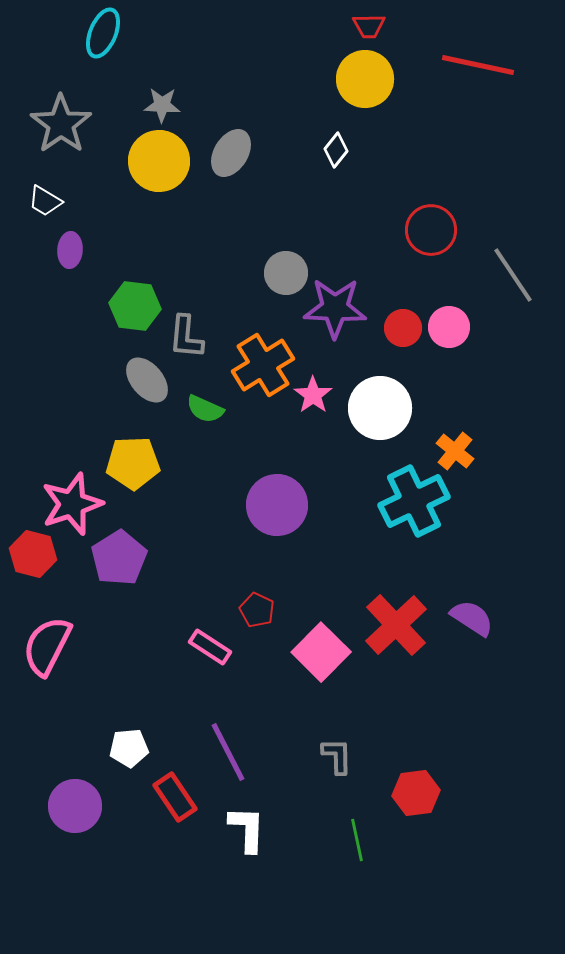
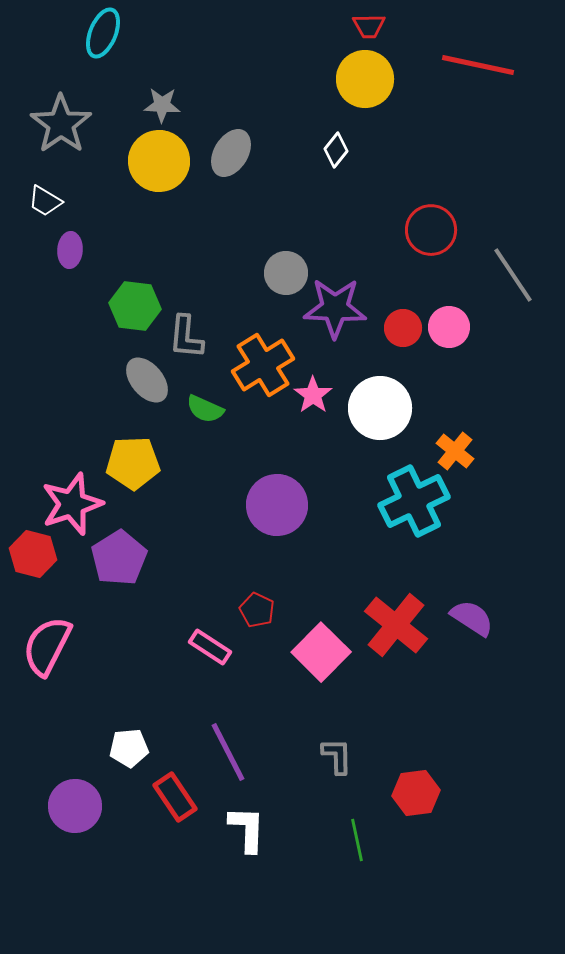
red cross at (396, 625): rotated 8 degrees counterclockwise
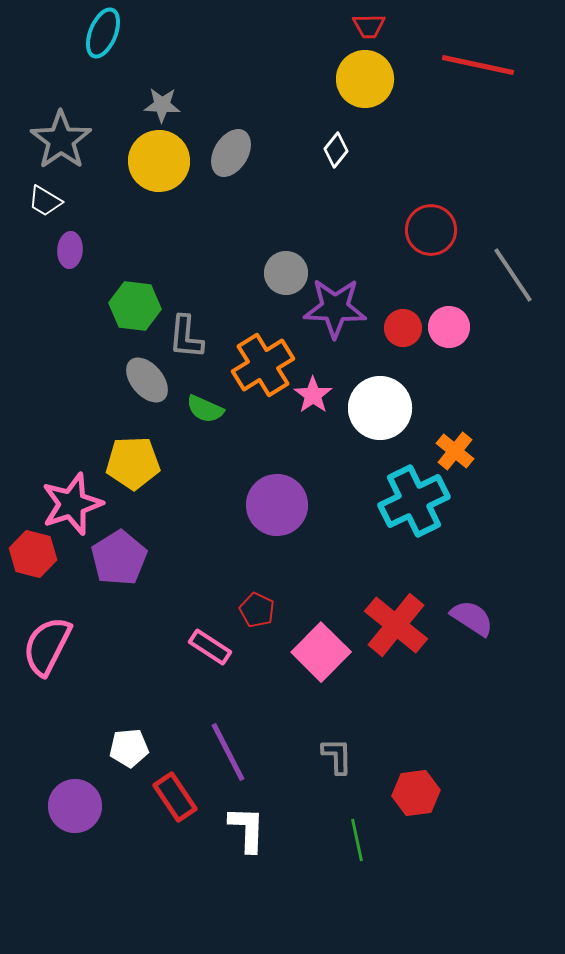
gray star at (61, 124): moved 16 px down
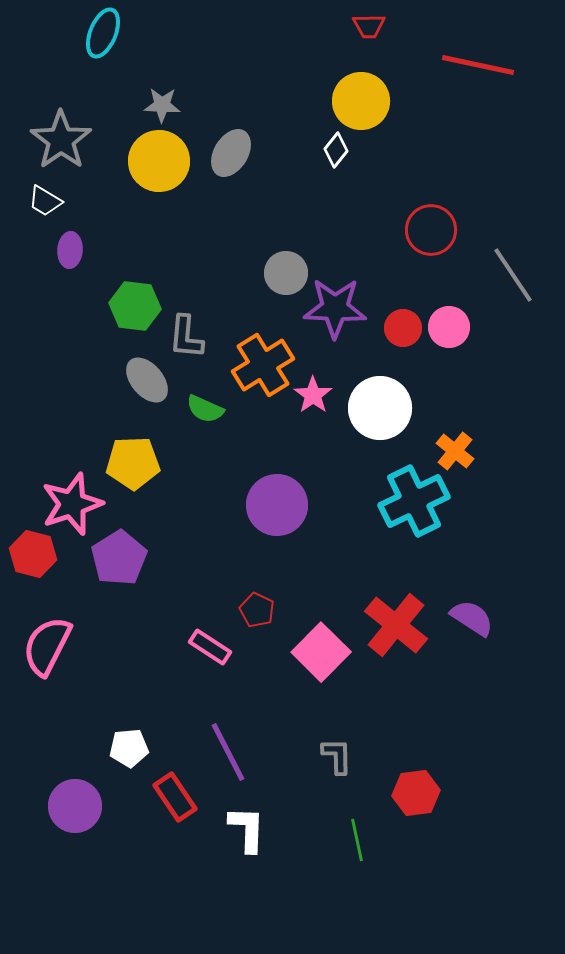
yellow circle at (365, 79): moved 4 px left, 22 px down
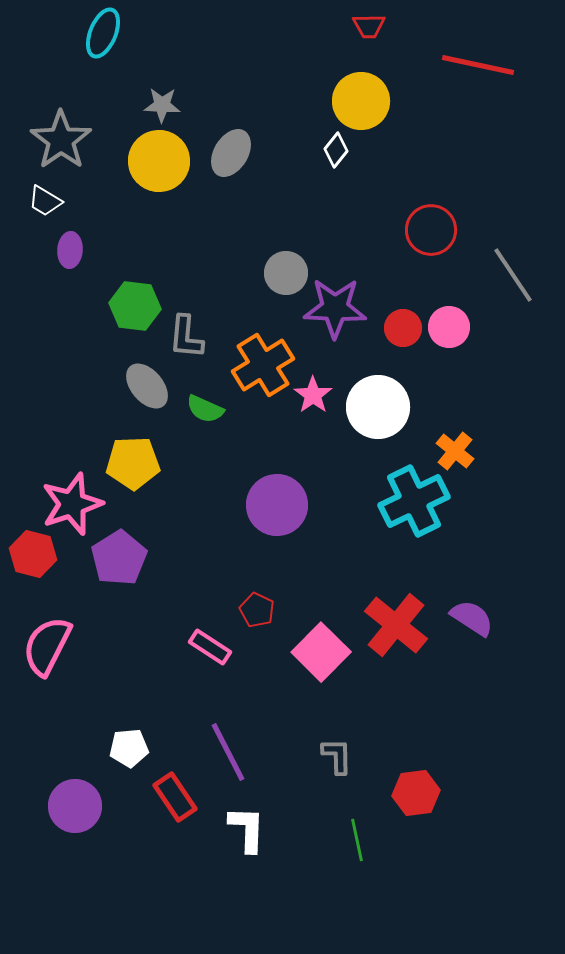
gray ellipse at (147, 380): moved 6 px down
white circle at (380, 408): moved 2 px left, 1 px up
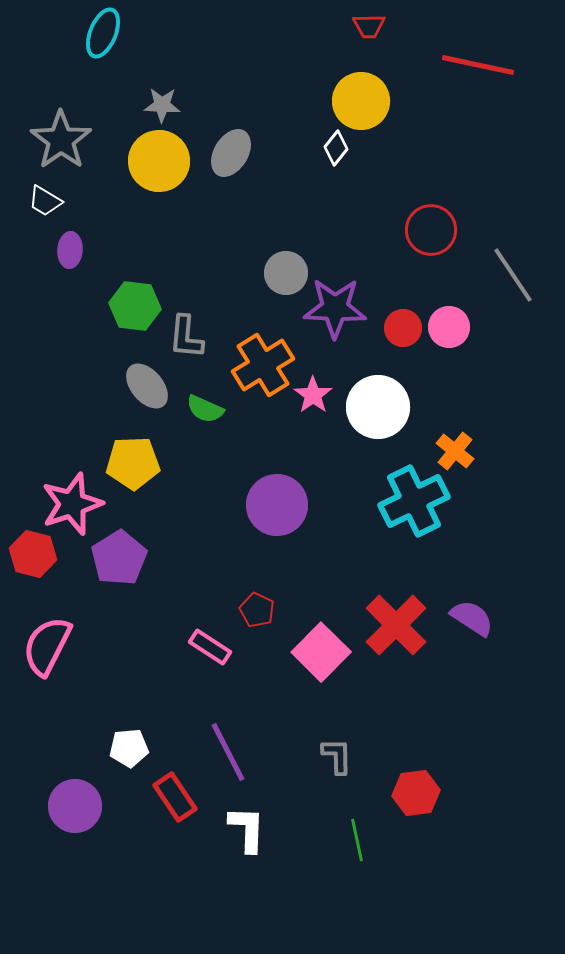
white diamond at (336, 150): moved 2 px up
red cross at (396, 625): rotated 6 degrees clockwise
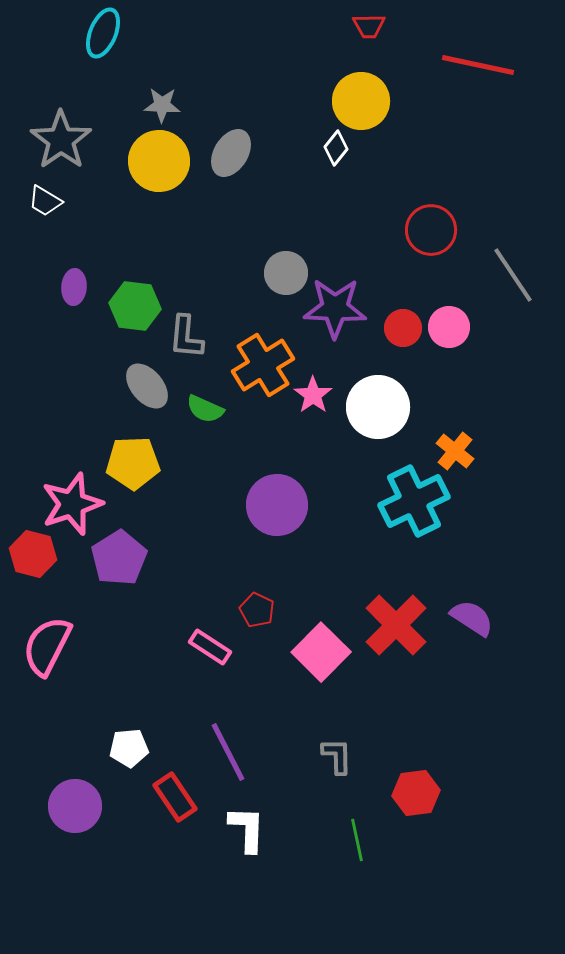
purple ellipse at (70, 250): moved 4 px right, 37 px down
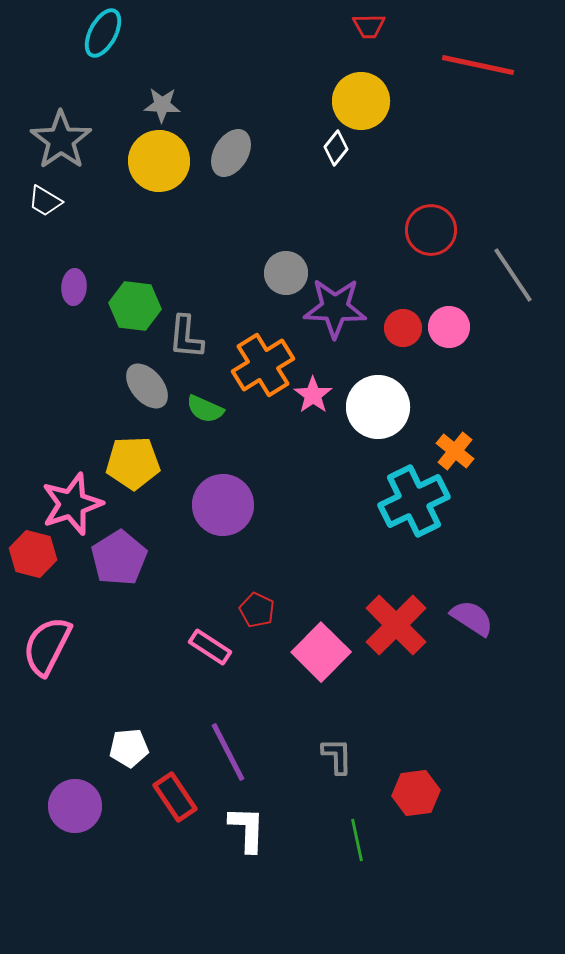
cyan ellipse at (103, 33): rotated 6 degrees clockwise
purple circle at (277, 505): moved 54 px left
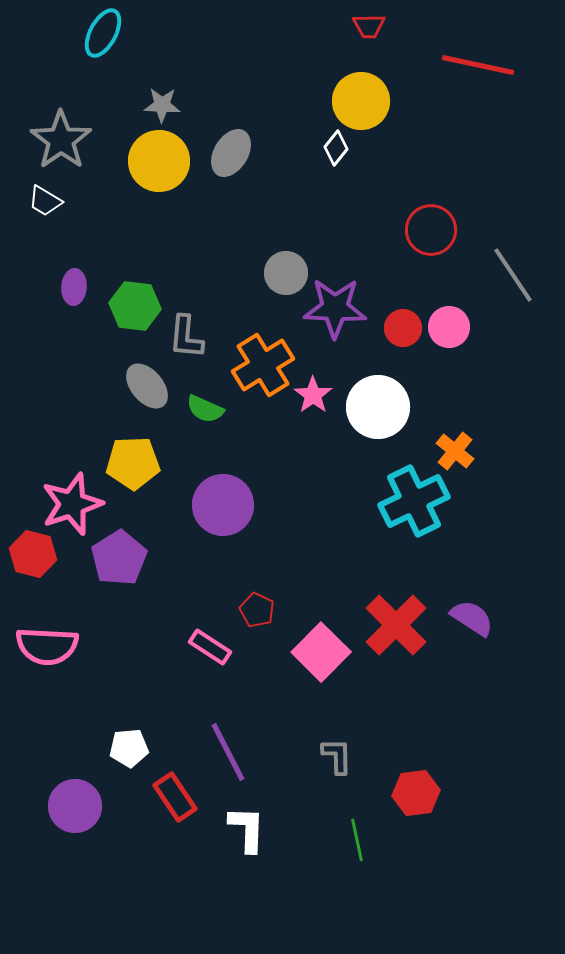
pink semicircle at (47, 646): rotated 114 degrees counterclockwise
